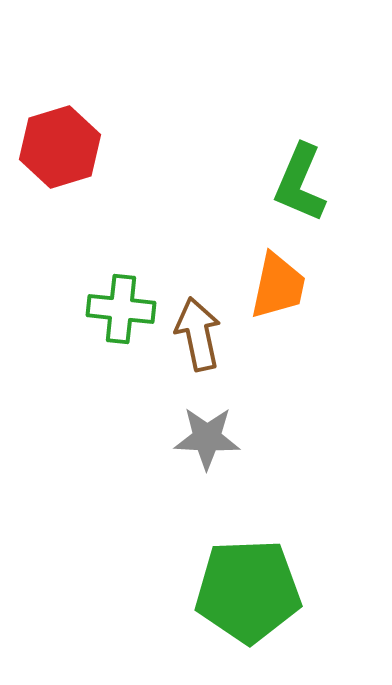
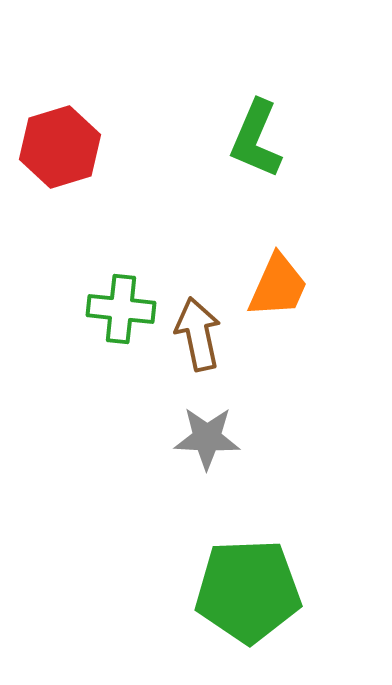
green L-shape: moved 44 px left, 44 px up
orange trapezoid: rotated 12 degrees clockwise
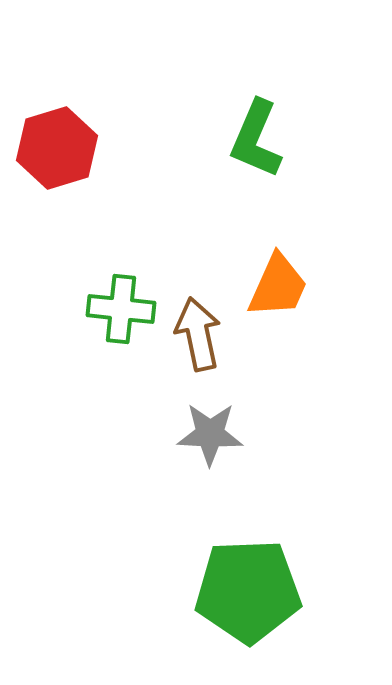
red hexagon: moved 3 px left, 1 px down
gray star: moved 3 px right, 4 px up
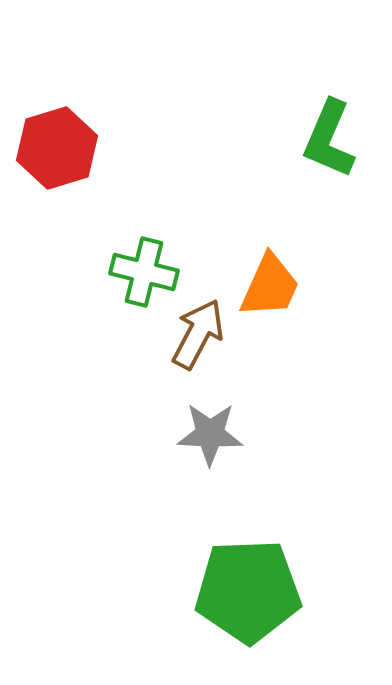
green L-shape: moved 73 px right
orange trapezoid: moved 8 px left
green cross: moved 23 px right, 37 px up; rotated 8 degrees clockwise
brown arrow: rotated 40 degrees clockwise
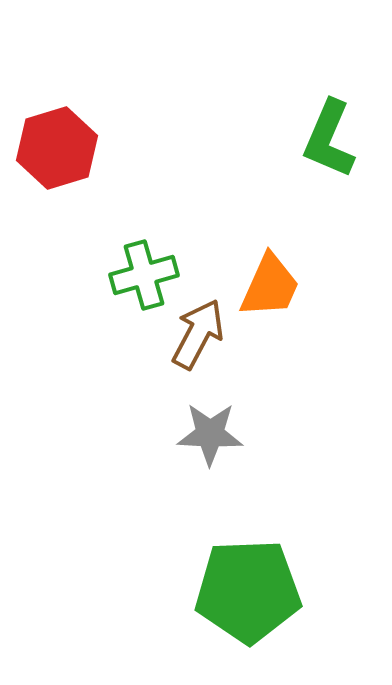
green cross: moved 3 px down; rotated 30 degrees counterclockwise
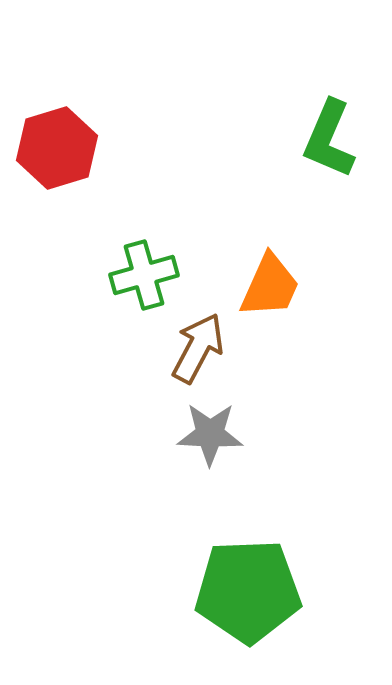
brown arrow: moved 14 px down
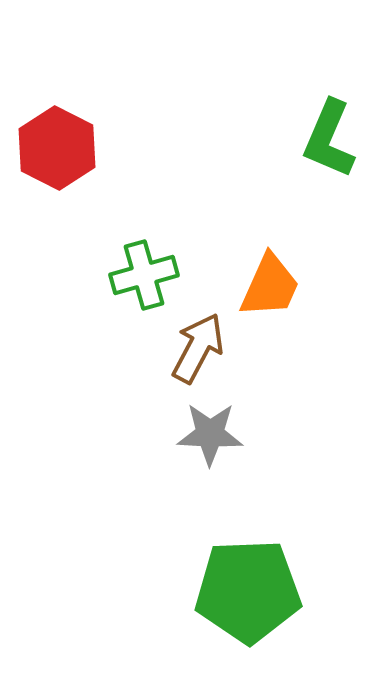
red hexagon: rotated 16 degrees counterclockwise
